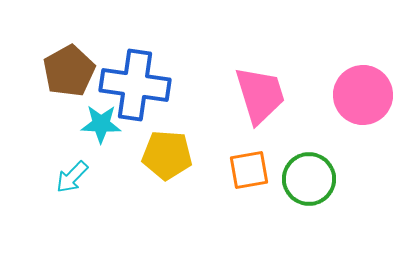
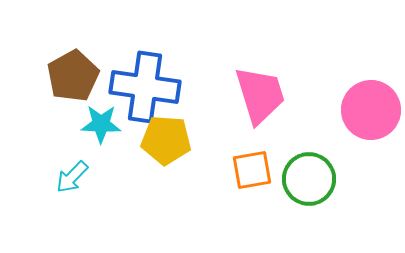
brown pentagon: moved 4 px right, 5 px down
blue cross: moved 10 px right, 2 px down
pink circle: moved 8 px right, 15 px down
yellow pentagon: moved 1 px left, 15 px up
orange square: moved 3 px right
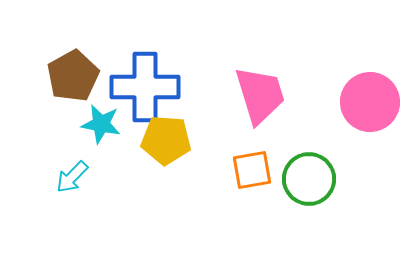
blue cross: rotated 8 degrees counterclockwise
pink circle: moved 1 px left, 8 px up
cyan star: rotated 9 degrees clockwise
